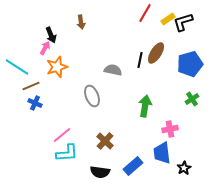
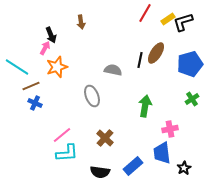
brown cross: moved 3 px up
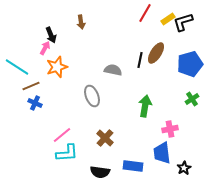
blue rectangle: rotated 48 degrees clockwise
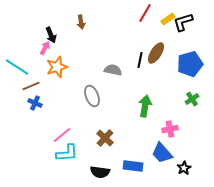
blue trapezoid: rotated 35 degrees counterclockwise
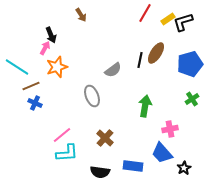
brown arrow: moved 7 px up; rotated 24 degrees counterclockwise
gray semicircle: rotated 132 degrees clockwise
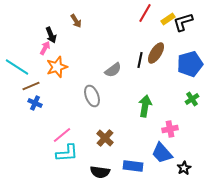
brown arrow: moved 5 px left, 6 px down
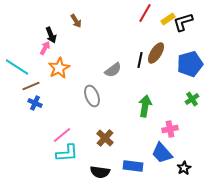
orange star: moved 2 px right, 1 px down; rotated 10 degrees counterclockwise
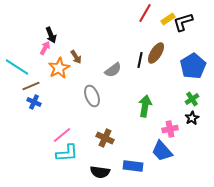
brown arrow: moved 36 px down
blue pentagon: moved 3 px right, 2 px down; rotated 15 degrees counterclockwise
blue cross: moved 1 px left, 1 px up
brown cross: rotated 18 degrees counterclockwise
blue trapezoid: moved 2 px up
black star: moved 8 px right, 50 px up
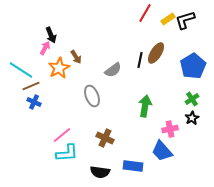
black L-shape: moved 2 px right, 2 px up
cyan line: moved 4 px right, 3 px down
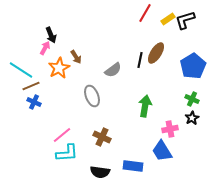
green cross: rotated 32 degrees counterclockwise
brown cross: moved 3 px left, 1 px up
blue trapezoid: rotated 10 degrees clockwise
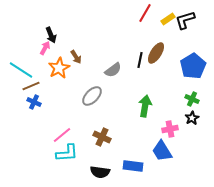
gray ellipse: rotated 65 degrees clockwise
